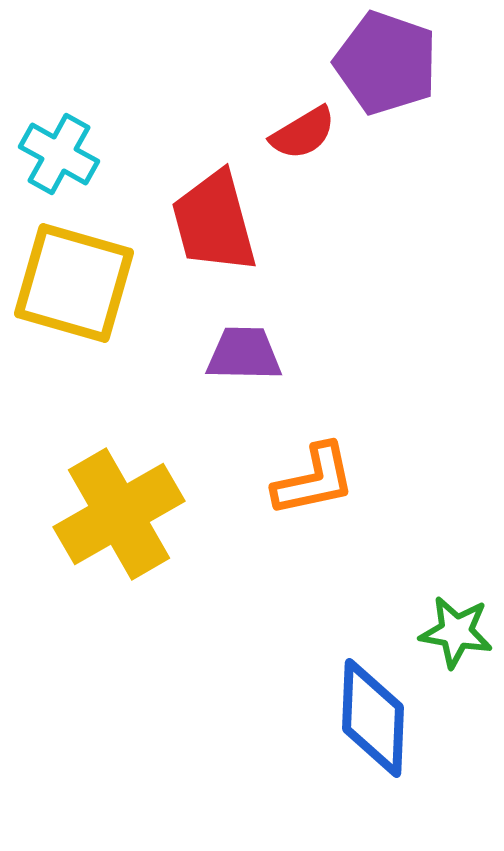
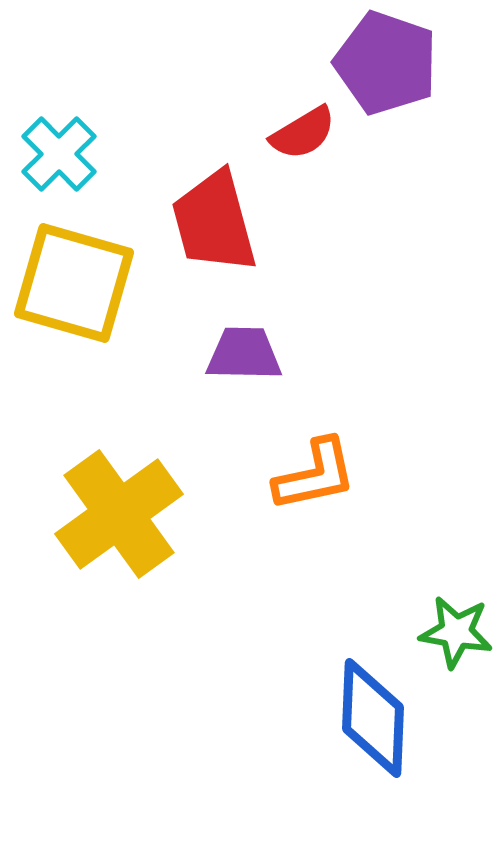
cyan cross: rotated 16 degrees clockwise
orange L-shape: moved 1 px right, 5 px up
yellow cross: rotated 6 degrees counterclockwise
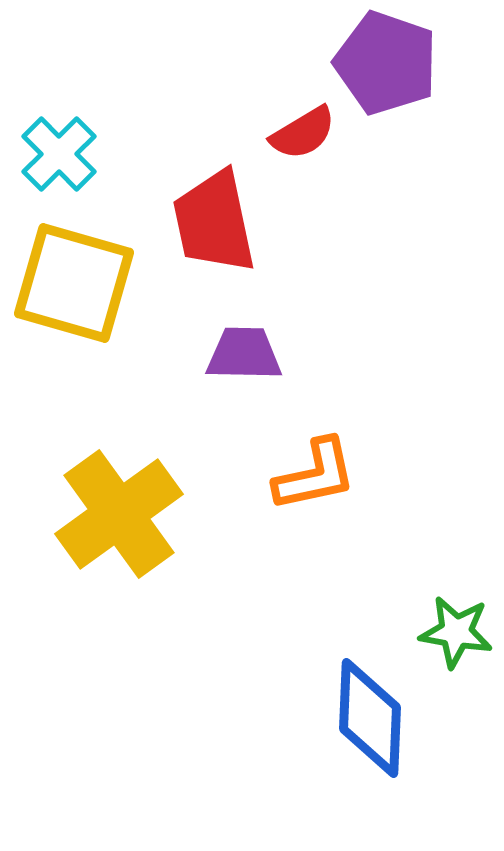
red trapezoid: rotated 3 degrees clockwise
blue diamond: moved 3 px left
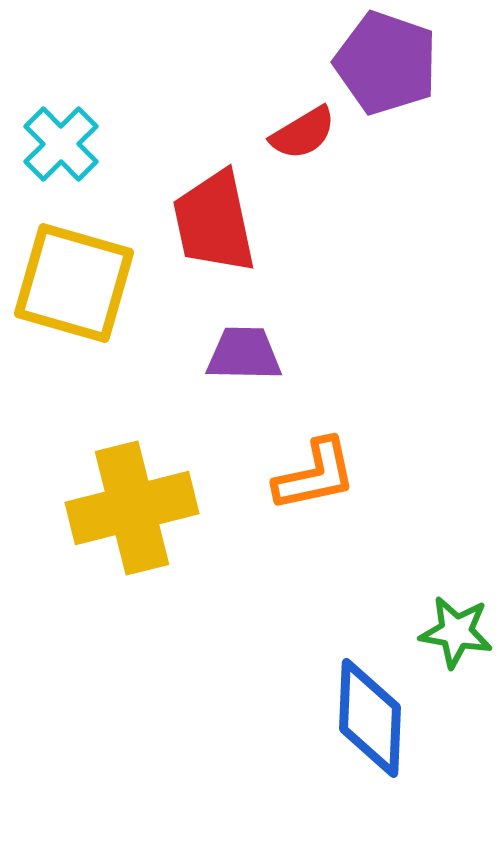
cyan cross: moved 2 px right, 10 px up
yellow cross: moved 13 px right, 6 px up; rotated 22 degrees clockwise
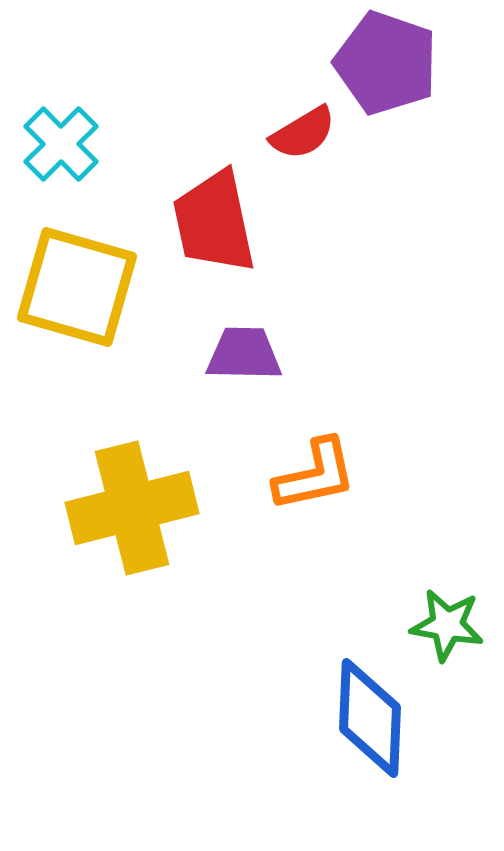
yellow square: moved 3 px right, 4 px down
green star: moved 9 px left, 7 px up
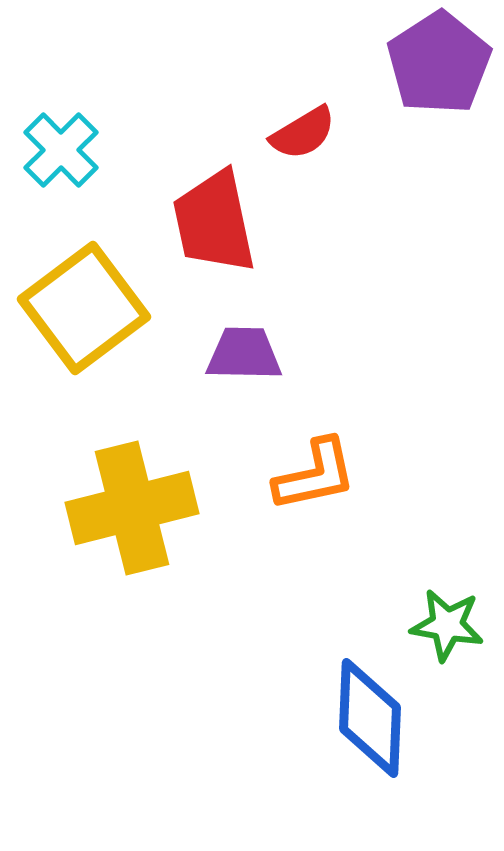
purple pentagon: moved 53 px right; rotated 20 degrees clockwise
cyan cross: moved 6 px down
yellow square: moved 7 px right, 21 px down; rotated 37 degrees clockwise
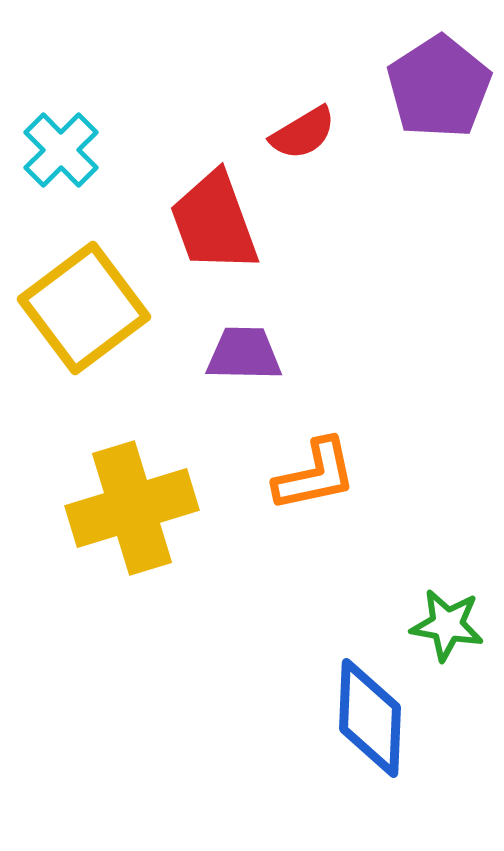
purple pentagon: moved 24 px down
red trapezoid: rotated 8 degrees counterclockwise
yellow cross: rotated 3 degrees counterclockwise
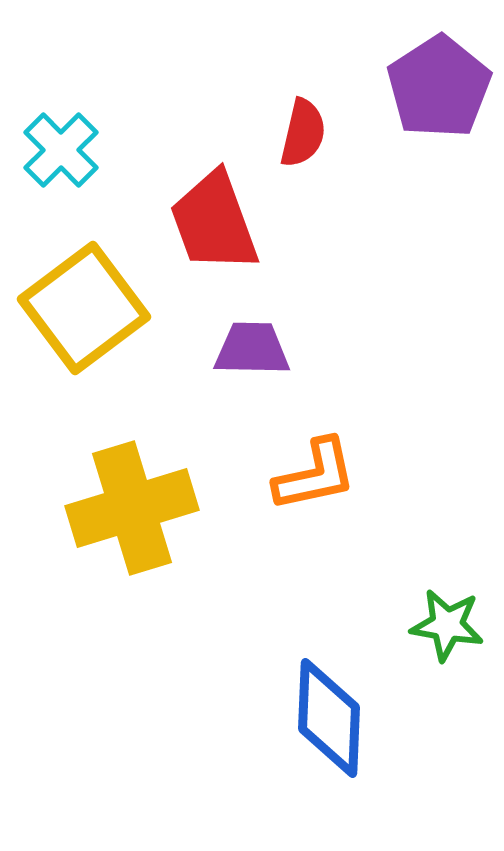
red semicircle: rotated 46 degrees counterclockwise
purple trapezoid: moved 8 px right, 5 px up
blue diamond: moved 41 px left
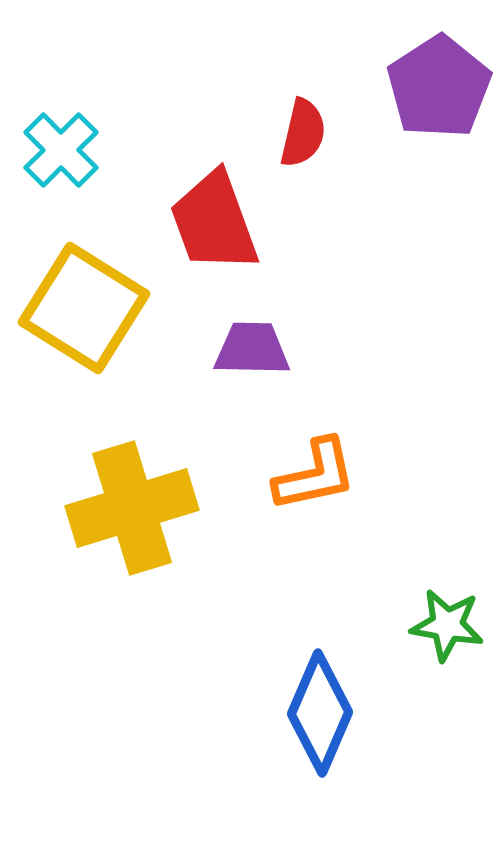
yellow square: rotated 21 degrees counterclockwise
blue diamond: moved 9 px left, 5 px up; rotated 21 degrees clockwise
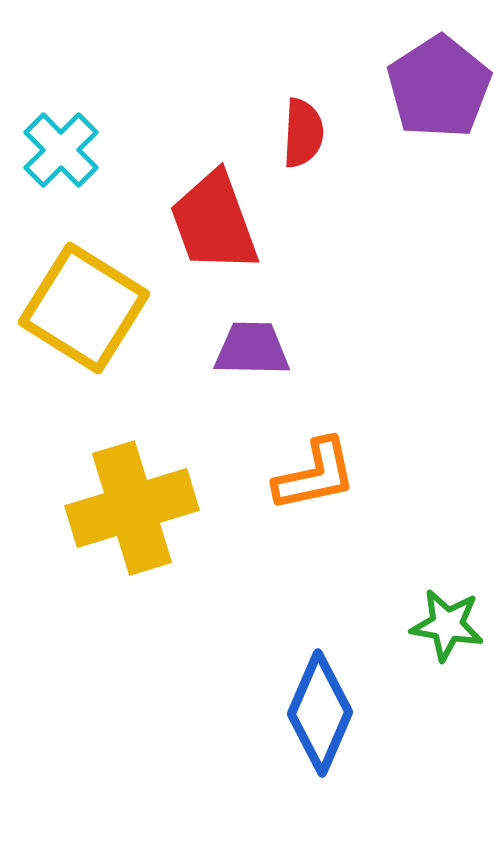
red semicircle: rotated 10 degrees counterclockwise
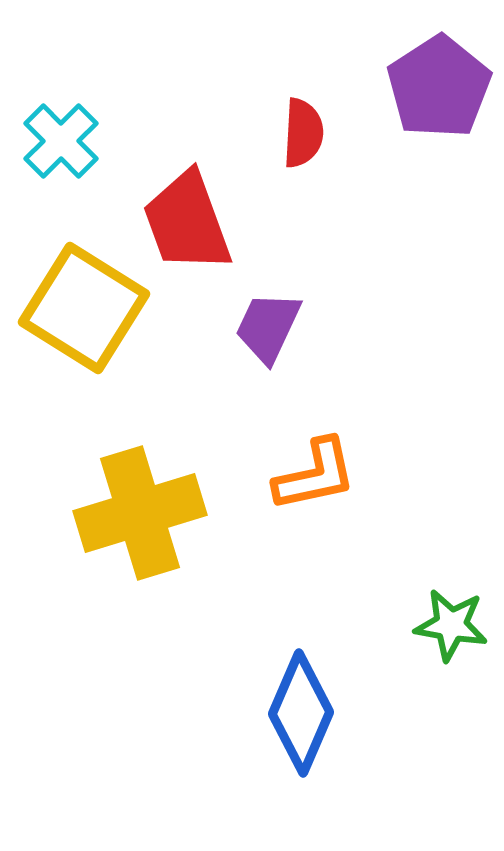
cyan cross: moved 9 px up
red trapezoid: moved 27 px left
purple trapezoid: moved 16 px right, 22 px up; rotated 66 degrees counterclockwise
yellow cross: moved 8 px right, 5 px down
green star: moved 4 px right
blue diamond: moved 19 px left
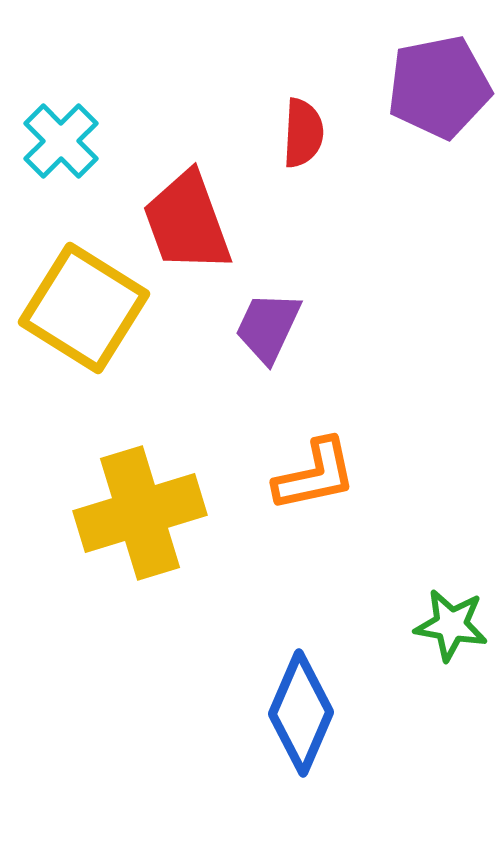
purple pentagon: rotated 22 degrees clockwise
